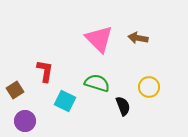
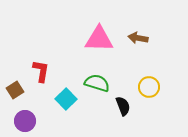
pink triangle: rotated 44 degrees counterclockwise
red L-shape: moved 4 px left
cyan square: moved 1 px right, 2 px up; rotated 20 degrees clockwise
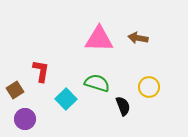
purple circle: moved 2 px up
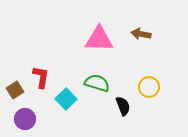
brown arrow: moved 3 px right, 4 px up
red L-shape: moved 6 px down
